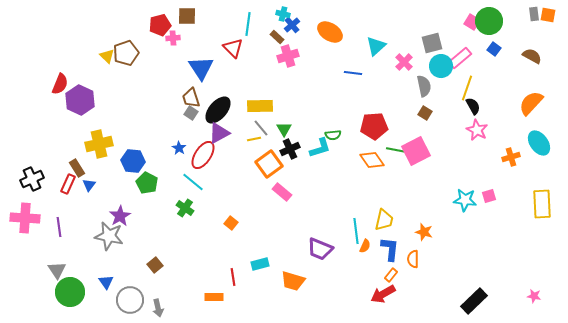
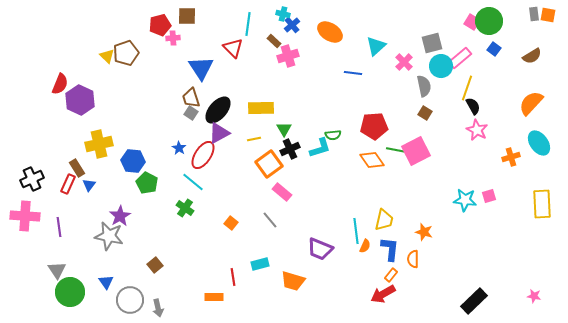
brown rectangle at (277, 37): moved 3 px left, 4 px down
brown semicircle at (532, 56): rotated 120 degrees clockwise
yellow rectangle at (260, 106): moved 1 px right, 2 px down
gray line at (261, 128): moved 9 px right, 92 px down
pink cross at (25, 218): moved 2 px up
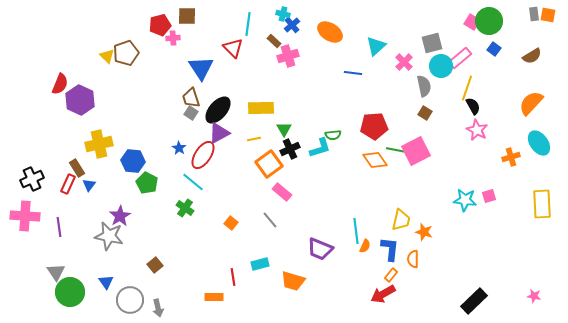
orange diamond at (372, 160): moved 3 px right
yellow trapezoid at (384, 220): moved 17 px right
gray triangle at (57, 270): moved 1 px left, 2 px down
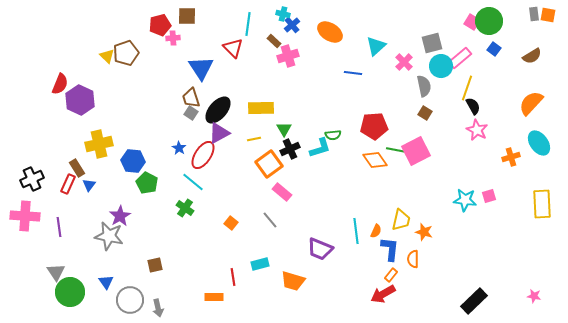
orange semicircle at (365, 246): moved 11 px right, 15 px up
brown square at (155, 265): rotated 28 degrees clockwise
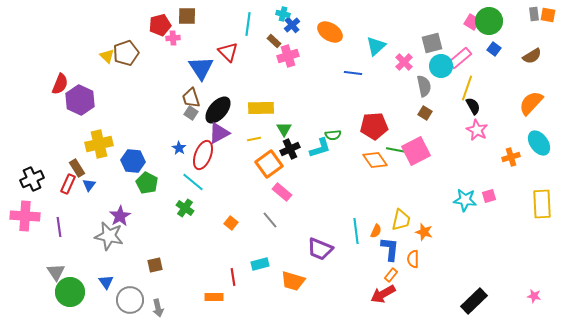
red triangle at (233, 48): moved 5 px left, 4 px down
red ellipse at (203, 155): rotated 12 degrees counterclockwise
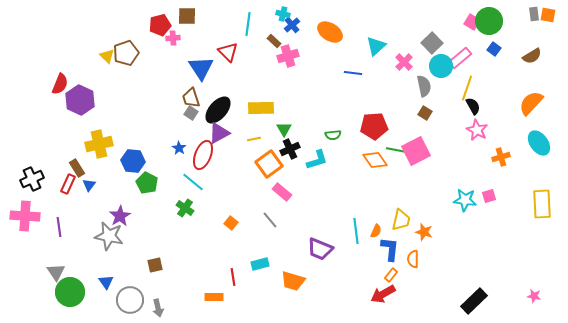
gray square at (432, 43): rotated 30 degrees counterclockwise
cyan L-shape at (320, 148): moved 3 px left, 12 px down
orange cross at (511, 157): moved 10 px left
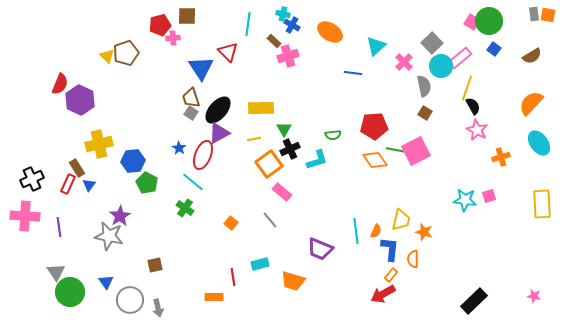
blue cross at (292, 25): rotated 21 degrees counterclockwise
blue hexagon at (133, 161): rotated 10 degrees counterclockwise
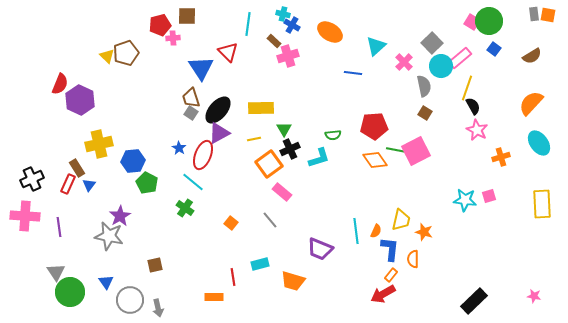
cyan L-shape at (317, 160): moved 2 px right, 2 px up
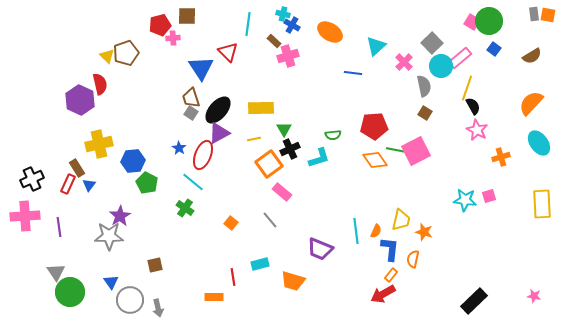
red semicircle at (60, 84): moved 40 px right; rotated 35 degrees counterclockwise
pink cross at (25, 216): rotated 8 degrees counterclockwise
gray star at (109, 236): rotated 12 degrees counterclockwise
orange semicircle at (413, 259): rotated 12 degrees clockwise
blue triangle at (106, 282): moved 5 px right
